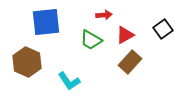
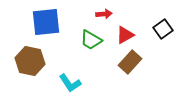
red arrow: moved 1 px up
brown hexagon: moved 3 px right, 1 px up; rotated 12 degrees counterclockwise
cyan L-shape: moved 1 px right, 2 px down
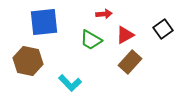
blue square: moved 2 px left
brown hexagon: moved 2 px left
cyan L-shape: rotated 10 degrees counterclockwise
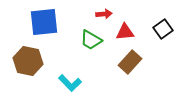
red triangle: moved 3 px up; rotated 24 degrees clockwise
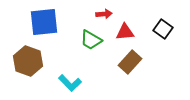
black square: rotated 18 degrees counterclockwise
brown hexagon: rotated 8 degrees clockwise
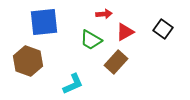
red triangle: rotated 24 degrees counterclockwise
brown rectangle: moved 14 px left
cyan L-shape: moved 3 px right, 1 px down; rotated 70 degrees counterclockwise
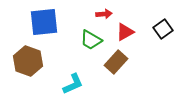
black square: rotated 18 degrees clockwise
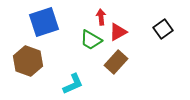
red arrow: moved 3 px left, 3 px down; rotated 91 degrees counterclockwise
blue square: rotated 12 degrees counterclockwise
red triangle: moved 7 px left
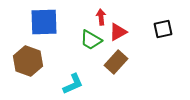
blue square: rotated 16 degrees clockwise
black square: rotated 24 degrees clockwise
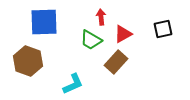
red triangle: moved 5 px right, 2 px down
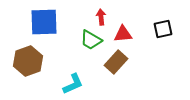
red triangle: rotated 24 degrees clockwise
brown hexagon: rotated 20 degrees clockwise
